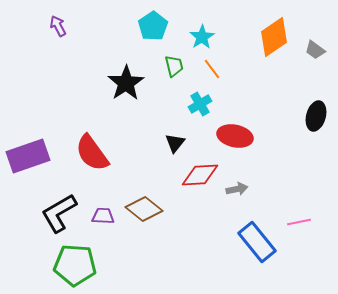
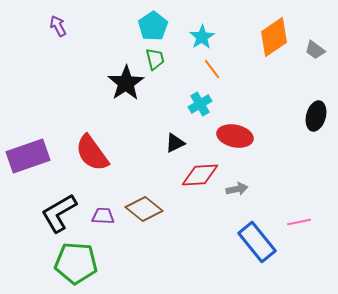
green trapezoid: moved 19 px left, 7 px up
black triangle: rotated 25 degrees clockwise
green pentagon: moved 1 px right, 2 px up
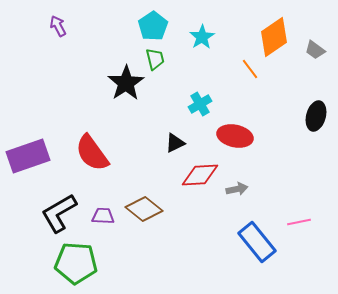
orange line: moved 38 px right
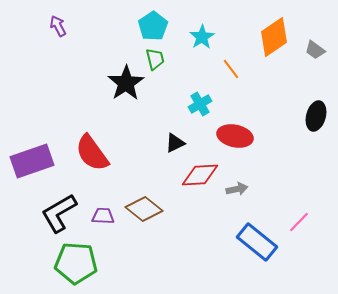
orange line: moved 19 px left
purple rectangle: moved 4 px right, 5 px down
pink line: rotated 35 degrees counterclockwise
blue rectangle: rotated 12 degrees counterclockwise
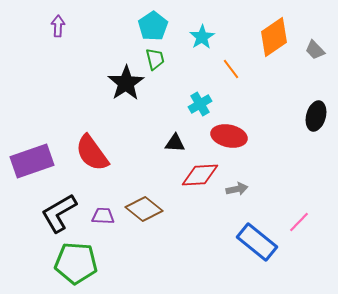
purple arrow: rotated 30 degrees clockwise
gray trapezoid: rotated 10 degrees clockwise
red ellipse: moved 6 px left
black triangle: rotated 30 degrees clockwise
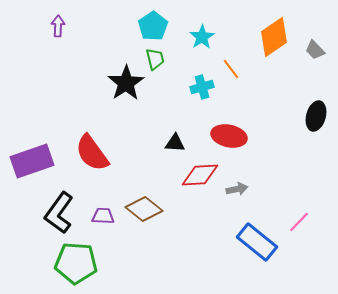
cyan cross: moved 2 px right, 17 px up; rotated 15 degrees clockwise
black L-shape: rotated 24 degrees counterclockwise
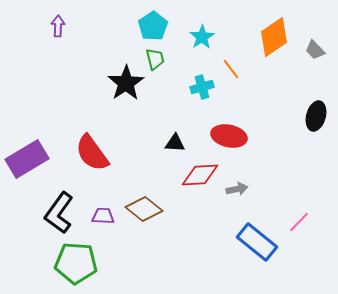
purple rectangle: moved 5 px left, 2 px up; rotated 12 degrees counterclockwise
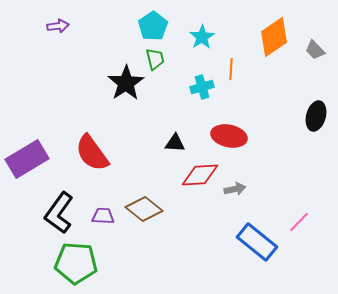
purple arrow: rotated 80 degrees clockwise
orange line: rotated 40 degrees clockwise
gray arrow: moved 2 px left
